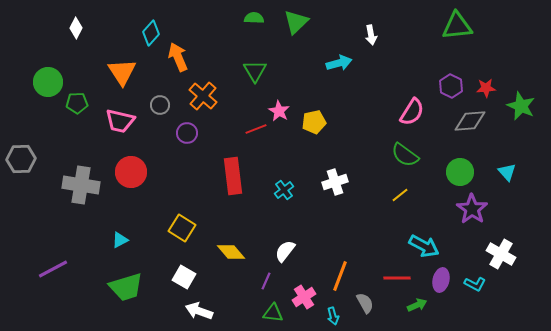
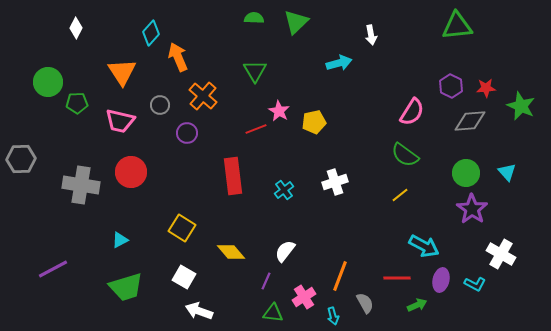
green circle at (460, 172): moved 6 px right, 1 px down
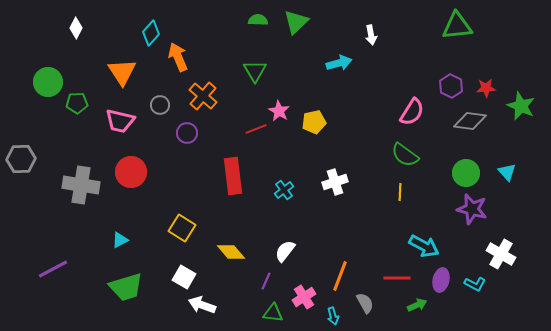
green semicircle at (254, 18): moved 4 px right, 2 px down
gray diamond at (470, 121): rotated 12 degrees clockwise
yellow line at (400, 195): moved 3 px up; rotated 48 degrees counterclockwise
purple star at (472, 209): rotated 20 degrees counterclockwise
white arrow at (199, 311): moved 3 px right, 6 px up
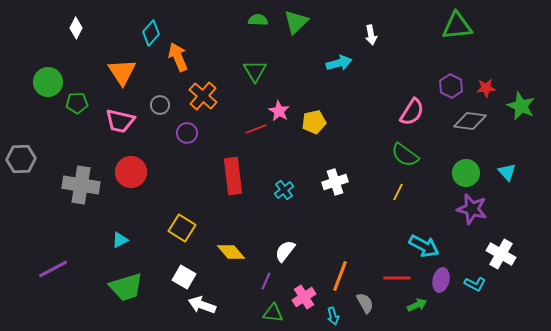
yellow line at (400, 192): moved 2 px left; rotated 24 degrees clockwise
